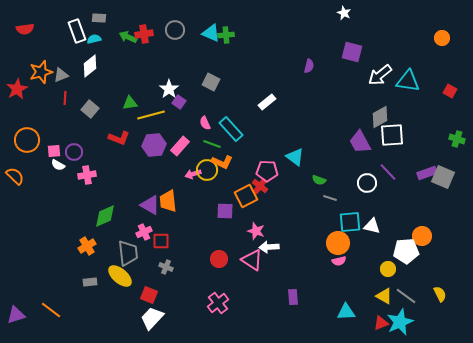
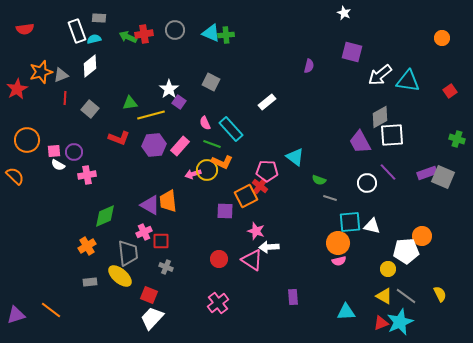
red square at (450, 91): rotated 24 degrees clockwise
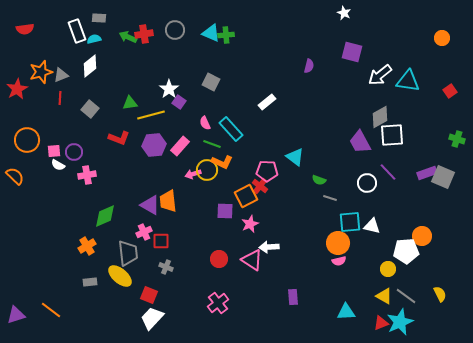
red line at (65, 98): moved 5 px left
pink star at (256, 231): moved 6 px left, 7 px up; rotated 30 degrees clockwise
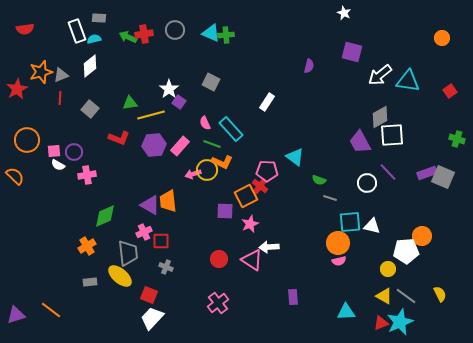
white rectangle at (267, 102): rotated 18 degrees counterclockwise
